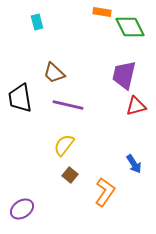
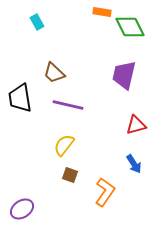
cyan rectangle: rotated 14 degrees counterclockwise
red triangle: moved 19 px down
brown square: rotated 21 degrees counterclockwise
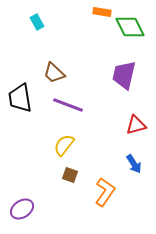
purple line: rotated 8 degrees clockwise
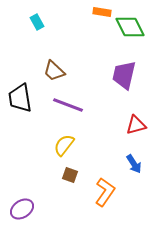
brown trapezoid: moved 2 px up
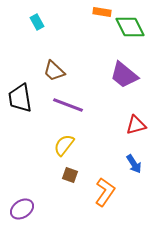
purple trapezoid: rotated 64 degrees counterclockwise
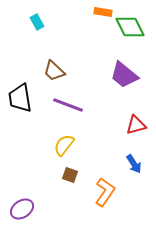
orange rectangle: moved 1 px right
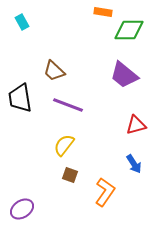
cyan rectangle: moved 15 px left
green diamond: moved 1 px left, 3 px down; rotated 64 degrees counterclockwise
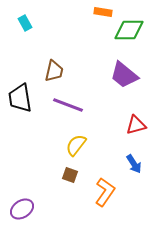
cyan rectangle: moved 3 px right, 1 px down
brown trapezoid: rotated 120 degrees counterclockwise
yellow semicircle: moved 12 px right
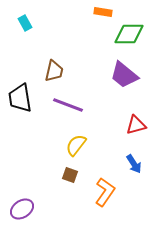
green diamond: moved 4 px down
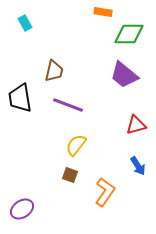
blue arrow: moved 4 px right, 2 px down
